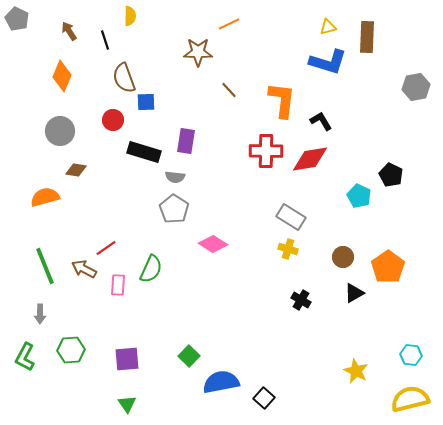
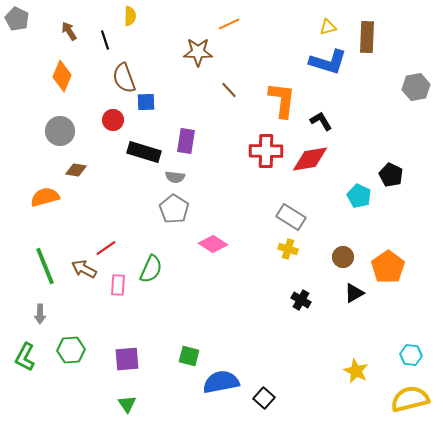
green square at (189, 356): rotated 30 degrees counterclockwise
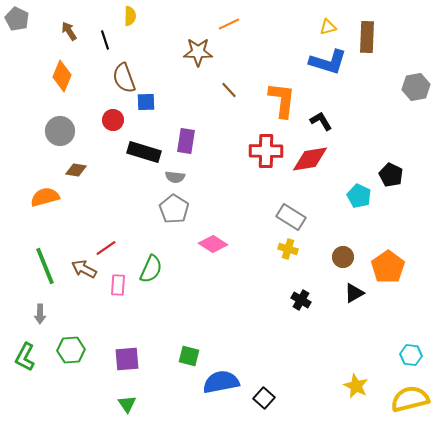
yellow star at (356, 371): moved 15 px down
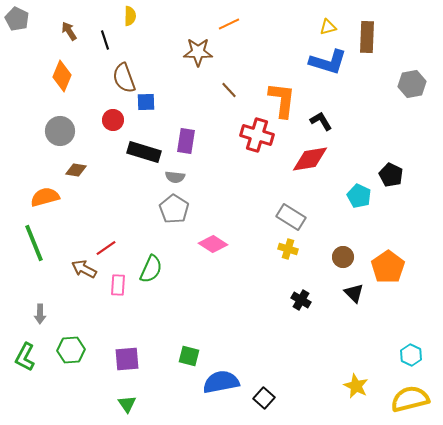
gray hexagon at (416, 87): moved 4 px left, 3 px up
red cross at (266, 151): moved 9 px left, 16 px up; rotated 16 degrees clockwise
green line at (45, 266): moved 11 px left, 23 px up
black triangle at (354, 293): rotated 45 degrees counterclockwise
cyan hexagon at (411, 355): rotated 20 degrees clockwise
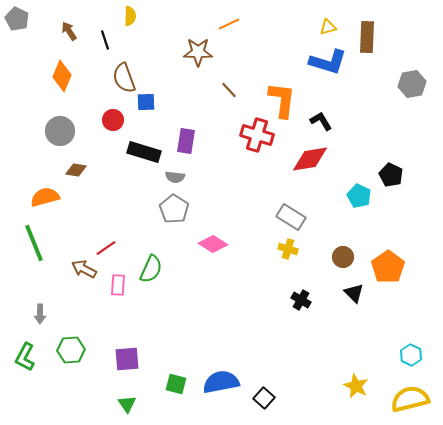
green square at (189, 356): moved 13 px left, 28 px down
